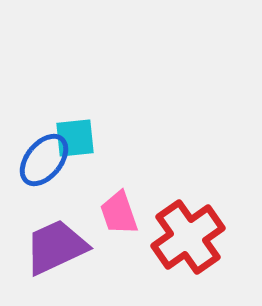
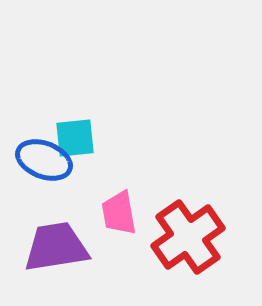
blue ellipse: rotated 72 degrees clockwise
pink trapezoid: rotated 9 degrees clockwise
purple trapezoid: rotated 16 degrees clockwise
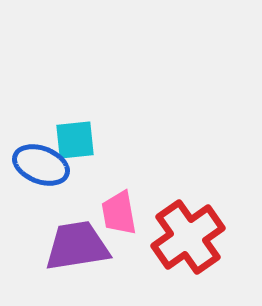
cyan square: moved 2 px down
blue ellipse: moved 3 px left, 5 px down
purple trapezoid: moved 21 px right, 1 px up
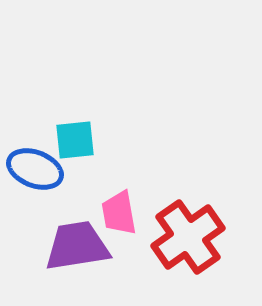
blue ellipse: moved 6 px left, 4 px down
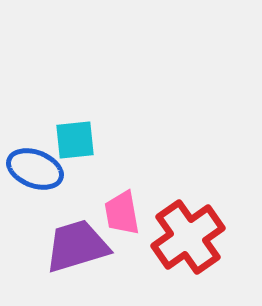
pink trapezoid: moved 3 px right
purple trapezoid: rotated 8 degrees counterclockwise
